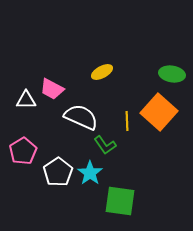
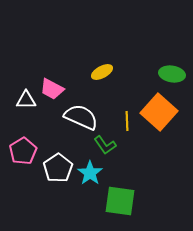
white pentagon: moved 4 px up
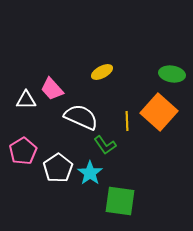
pink trapezoid: rotated 20 degrees clockwise
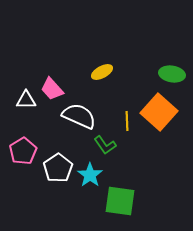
white semicircle: moved 2 px left, 1 px up
cyan star: moved 2 px down
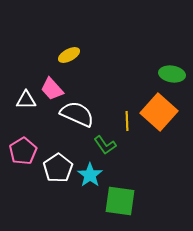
yellow ellipse: moved 33 px left, 17 px up
white semicircle: moved 2 px left, 2 px up
